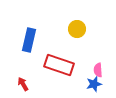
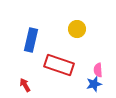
blue rectangle: moved 2 px right
red arrow: moved 2 px right, 1 px down
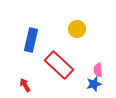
red rectangle: rotated 24 degrees clockwise
